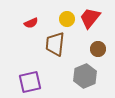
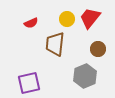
purple square: moved 1 px left, 1 px down
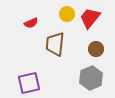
yellow circle: moved 5 px up
brown circle: moved 2 px left
gray hexagon: moved 6 px right, 2 px down
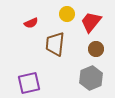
red trapezoid: moved 1 px right, 4 px down
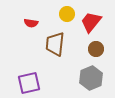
red semicircle: rotated 32 degrees clockwise
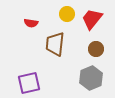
red trapezoid: moved 1 px right, 3 px up
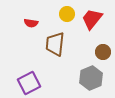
brown circle: moved 7 px right, 3 px down
purple square: rotated 15 degrees counterclockwise
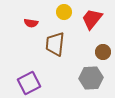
yellow circle: moved 3 px left, 2 px up
gray hexagon: rotated 20 degrees clockwise
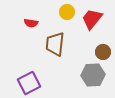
yellow circle: moved 3 px right
gray hexagon: moved 2 px right, 3 px up
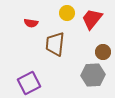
yellow circle: moved 1 px down
